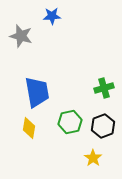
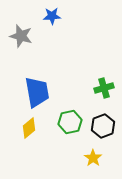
yellow diamond: rotated 40 degrees clockwise
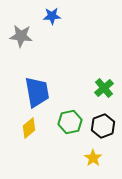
gray star: rotated 10 degrees counterclockwise
green cross: rotated 24 degrees counterclockwise
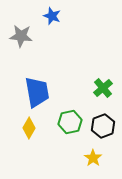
blue star: rotated 24 degrees clockwise
green cross: moved 1 px left
yellow diamond: rotated 20 degrees counterclockwise
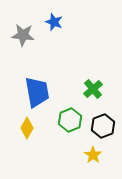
blue star: moved 2 px right, 6 px down
gray star: moved 2 px right, 1 px up
green cross: moved 10 px left, 1 px down
green hexagon: moved 2 px up; rotated 10 degrees counterclockwise
yellow diamond: moved 2 px left
yellow star: moved 3 px up
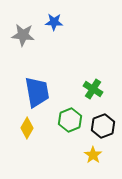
blue star: rotated 18 degrees counterclockwise
green cross: rotated 18 degrees counterclockwise
